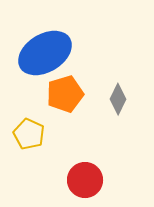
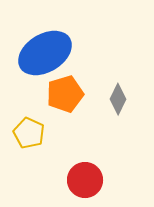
yellow pentagon: moved 1 px up
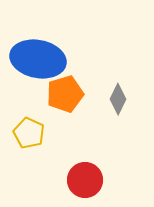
blue ellipse: moved 7 px left, 6 px down; rotated 42 degrees clockwise
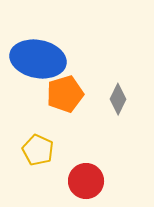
yellow pentagon: moved 9 px right, 17 px down
red circle: moved 1 px right, 1 px down
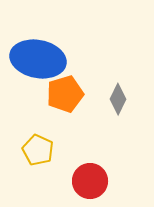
red circle: moved 4 px right
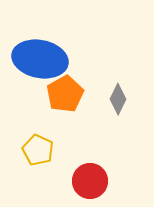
blue ellipse: moved 2 px right
orange pentagon: rotated 12 degrees counterclockwise
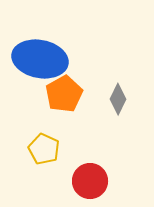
orange pentagon: moved 1 px left
yellow pentagon: moved 6 px right, 1 px up
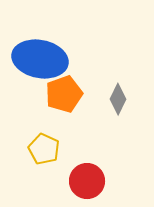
orange pentagon: rotated 9 degrees clockwise
red circle: moved 3 px left
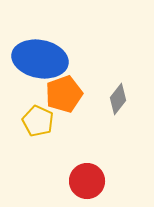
gray diamond: rotated 12 degrees clockwise
yellow pentagon: moved 6 px left, 28 px up
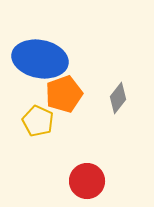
gray diamond: moved 1 px up
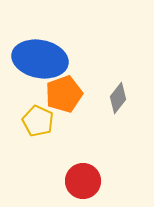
red circle: moved 4 px left
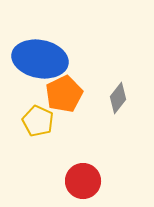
orange pentagon: rotated 6 degrees counterclockwise
